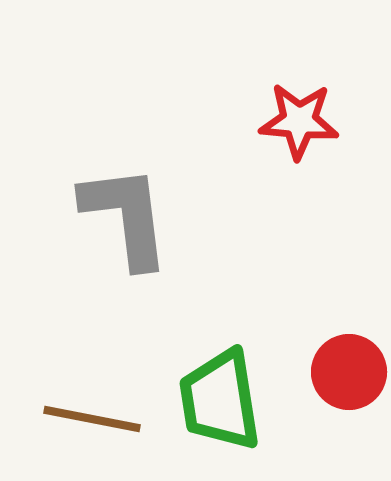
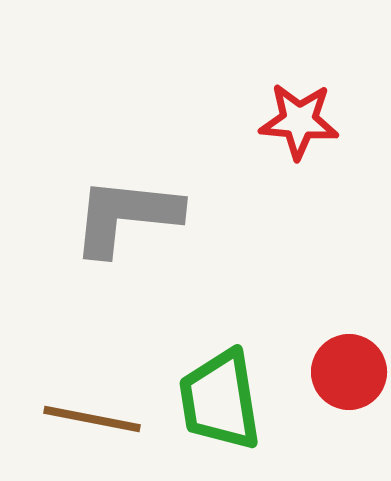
gray L-shape: rotated 77 degrees counterclockwise
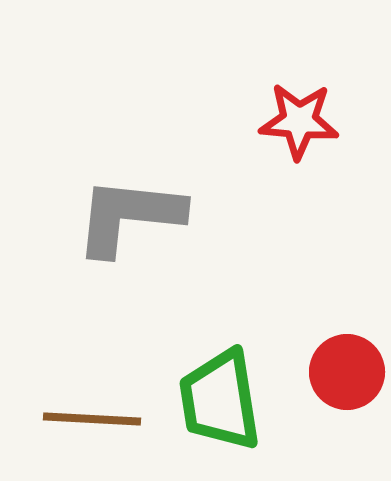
gray L-shape: moved 3 px right
red circle: moved 2 px left
brown line: rotated 8 degrees counterclockwise
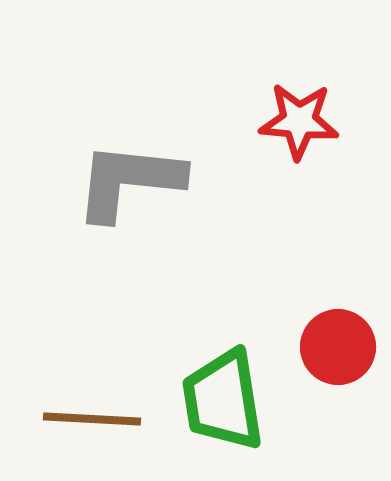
gray L-shape: moved 35 px up
red circle: moved 9 px left, 25 px up
green trapezoid: moved 3 px right
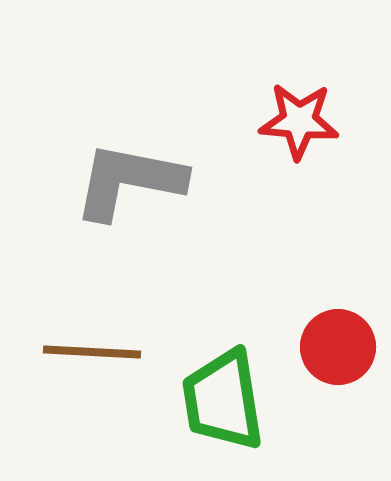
gray L-shape: rotated 5 degrees clockwise
brown line: moved 67 px up
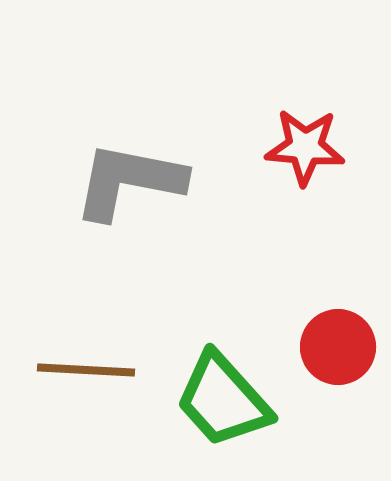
red star: moved 6 px right, 26 px down
brown line: moved 6 px left, 18 px down
green trapezoid: rotated 33 degrees counterclockwise
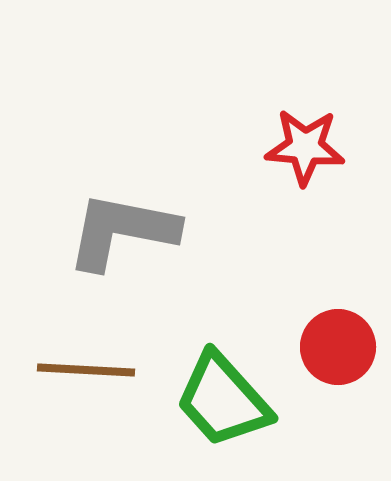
gray L-shape: moved 7 px left, 50 px down
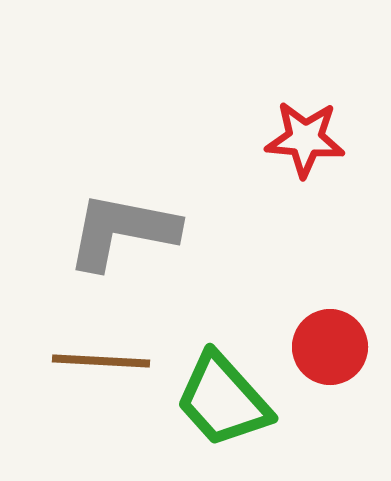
red star: moved 8 px up
red circle: moved 8 px left
brown line: moved 15 px right, 9 px up
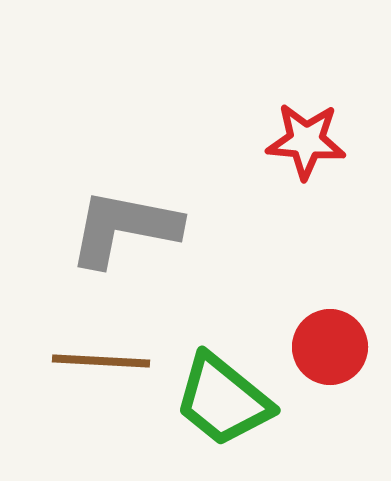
red star: moved 1 px right, 2 px down
gray L-shape: moved 2 px right, 3 px up
green trapezoid: rotated 9 degrees counterclockwise
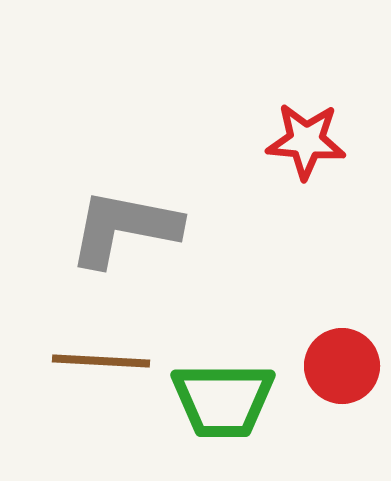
red circle: moved 12 px right, 19 px down
green trapezoid: rotated 39 degrees counterclockwise
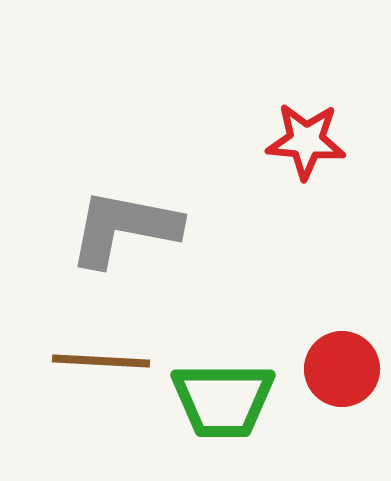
red circle: moved 3 px down
